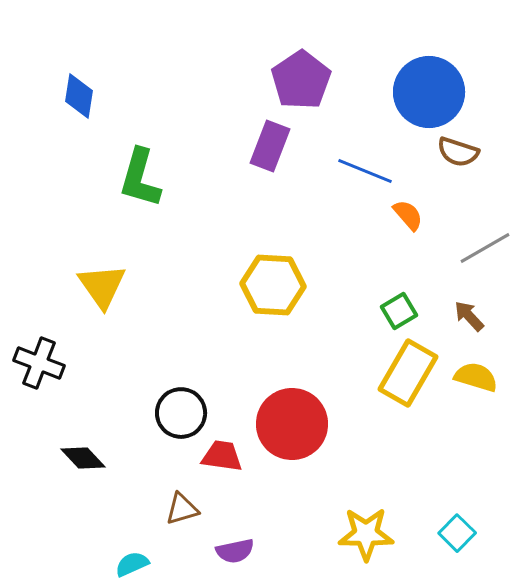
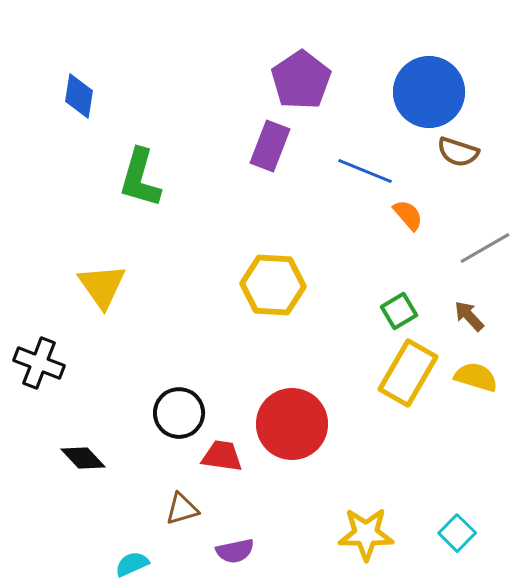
black circle: moved 2 px left
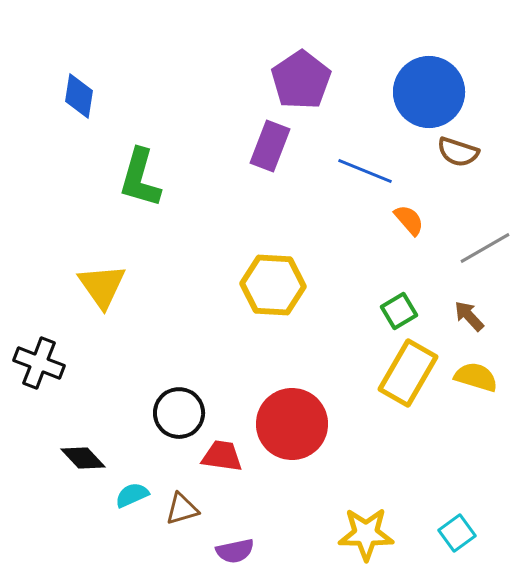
orange semicircle: moved 1 px right, 5 px down
cyan square: rotated 9 degrees clockwise
cyan semicircle: moved 69 px up
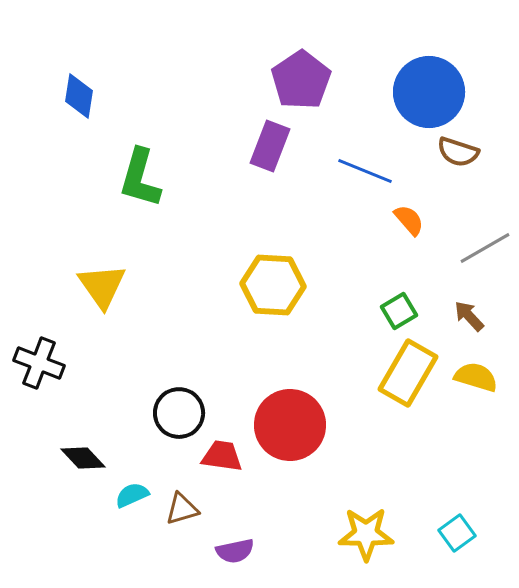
red circle: moved 2 px left, 1 px down
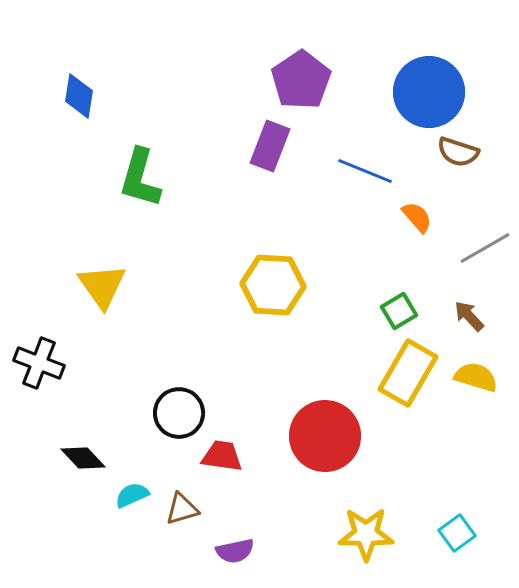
orange semicircle: moved 8 px right, 3 px up
red circle: moved 35 px right, 11 px down
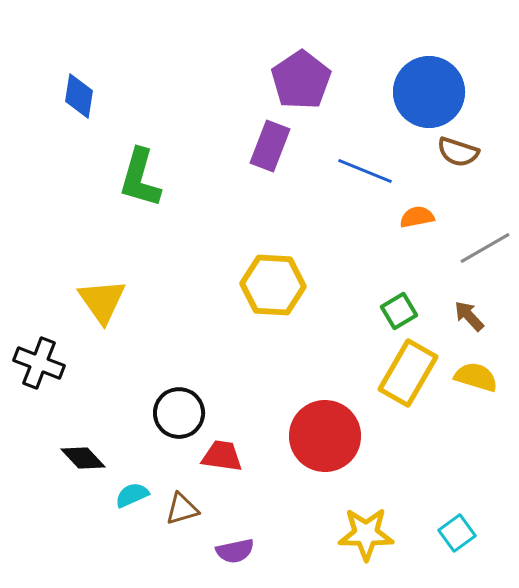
orange semicircle: rotated 60 degrees counterclockwise
yellow triangle: moved 15 px down
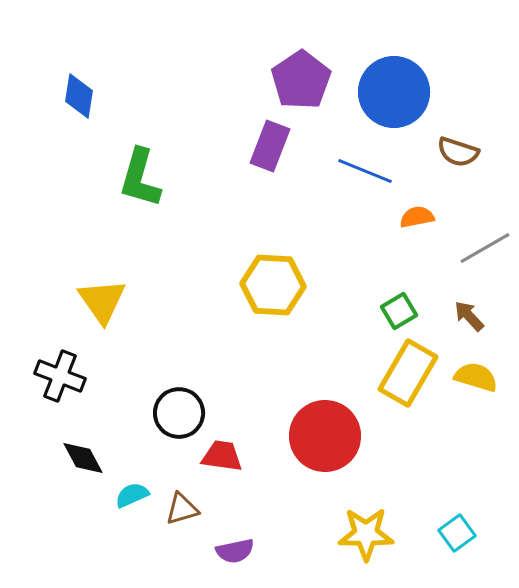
blue circle: moved 35 px left
black cross: moved 21 px right, 13 px down
black diamond: rotated 15 degrees clockwise
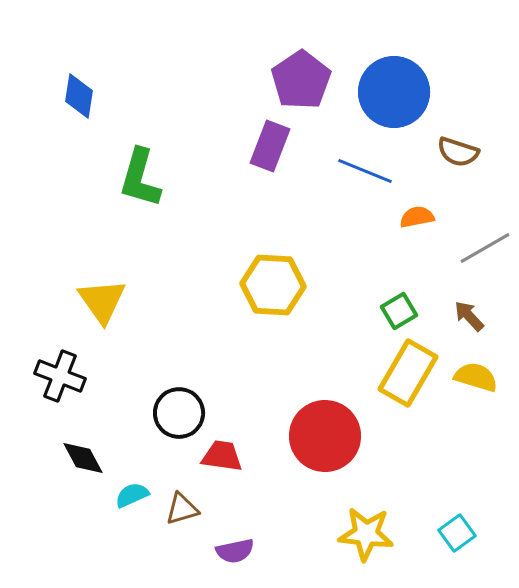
yellow star: rotated 6 degrees clockwise
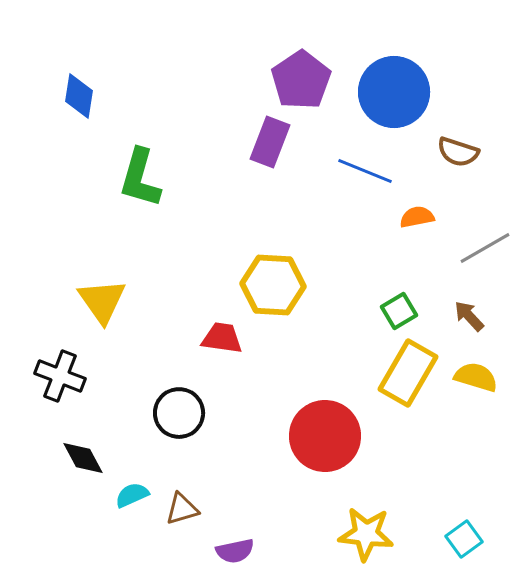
purple rectangle: moved 4 px up
red trapezoid: moved 118 px up
cyan square: moved 7 px right, 6 px down
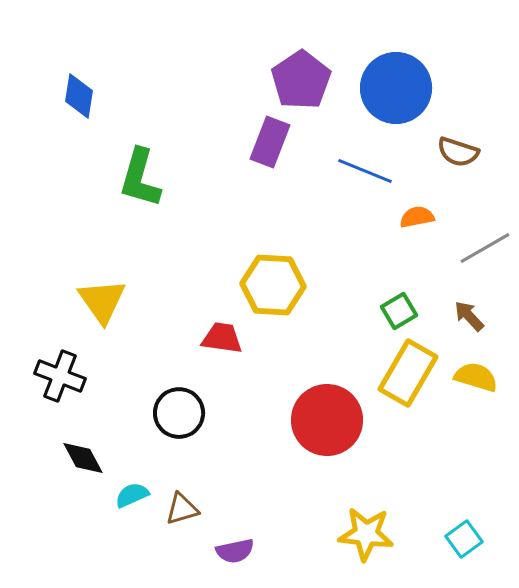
blue circle: moved 2 px right, 4 px up
red circle: moved 2 px right, 16 px up
